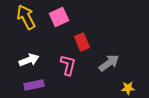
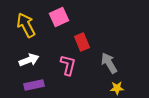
yellow arrow: moved 8 px down
gray arrow: rotated 85 degrees counterclockwise
yellow star: moved 11 px left
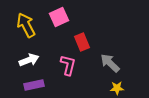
gray arrow: moved 1 px right; rotated 15 degrees counterclockwise
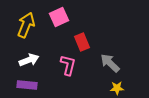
yellow arrow: rotated 50 degrees clockwise
purple rectangle: moved 7 px left; rotated 18 degrees clockwise
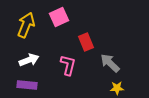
red rectangle: moved 4 px right
